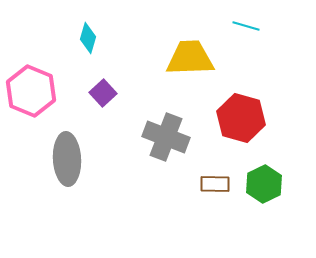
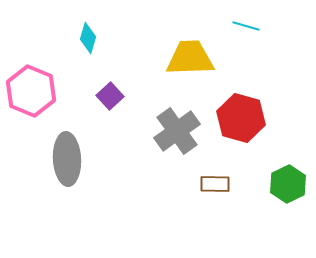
purple square: moved 7 px right, 3 px down
gray cross: moved 11 px right, 6 px up; rotated 33 degrees clockwise
green hexagon: moved 24 px right
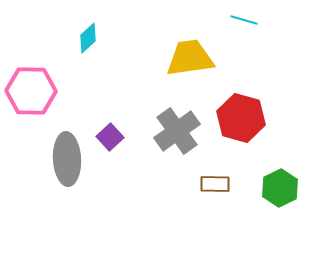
cyan line: moved 2 px left, 6 px up
cyan diamond: rotated 32 degrees clockwise
yellow trapezoid: rotated 6 degrees counterclockwise
pink hexagon: rotated 21 degrees counterclockwise
purple square: moved 41 px down
green hexagon: moved 8 px left, 4 px down
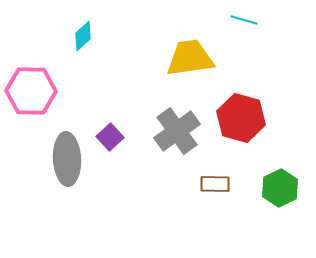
cyan diamond: moved 5 px left, 2 px up
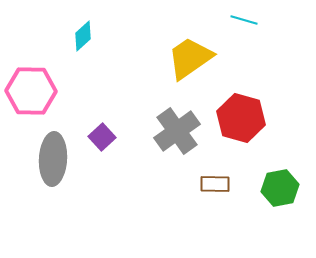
yellow trapezoid: rotated 27 degrees counterclockwise
purple square: moved 8 px left
gray ellipse: moved 14 px left; rotated 6 degrees clockwise
green hexagon: rotated 15 degrees clockwise
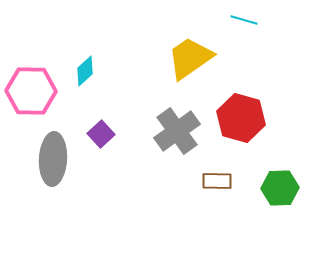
cyan diamond: moved 2 px right, 35 px down
purple square: moved 1 px left, 3 px up
brown rectangle: moved 2 px right, 3 px up
green hexagon: rotated 9 degrees clockwise
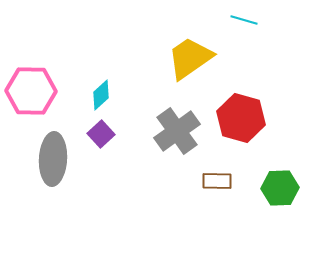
cyan diamond: moved 16 px right, 24 px down
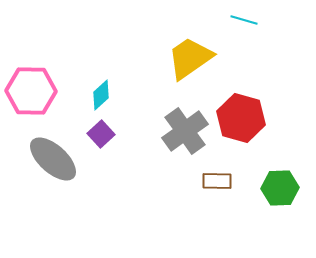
gray cross: moved 8 px right
gray ellipse: rotated 51 degrees counterclockwise
